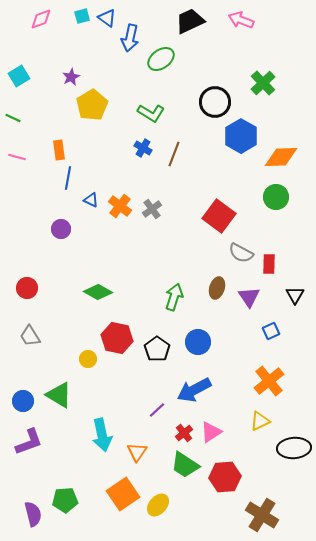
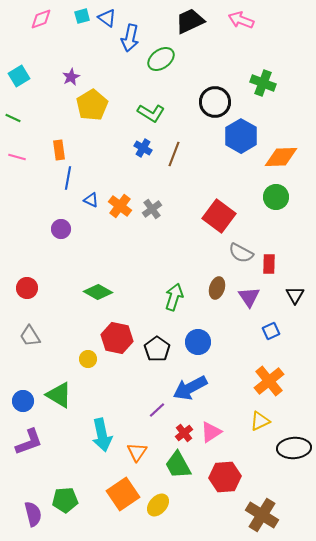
green cross at (263, 83): rotated 25 degrees counterclockwise
blue arrow at (194, 390): moved 4 px left, 2 px up
green trapezoid at (185, 465): moved 7 px left; rotated 28 degrees clockwise
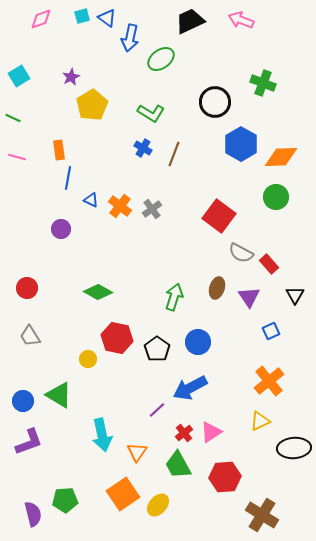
blue hexagon at (241, 136): moved 8 px down
red rectangle at (269, 264): rotated 42 degrees counterclockwise
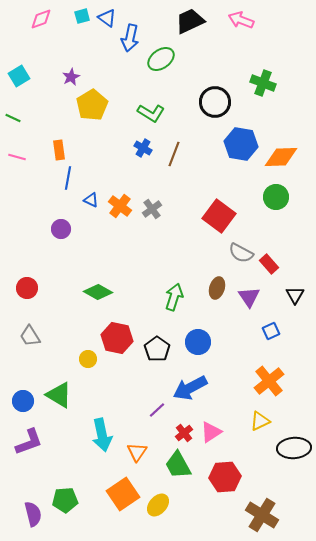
blue hexagon at (241, 144): rotated 20 degrees counterclockwise
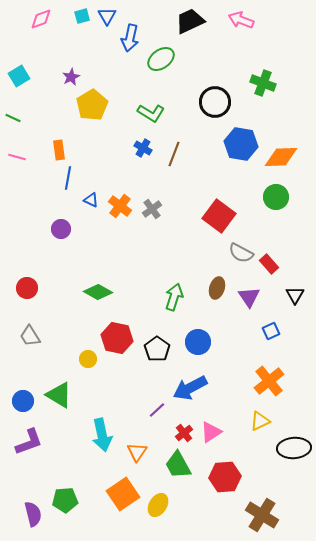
blue triangle at (107, 18): moved 2 px up; rotated 24 degrees clockwise
yellow ellipse at (158, 505): rotated 10 degrees counterclockwise
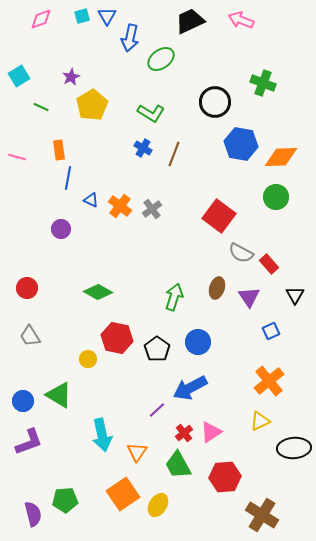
green line at (13, 118): moved 28 px right, 11 px up
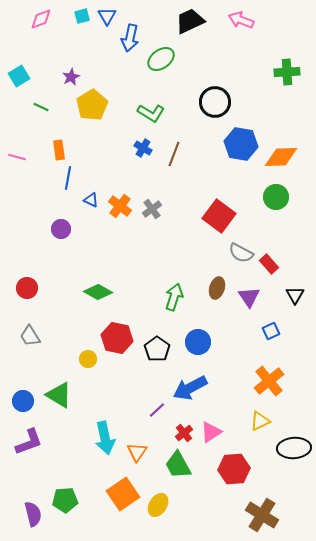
green cross at (263, 83): moved 24 px right, 11 px up; rotated 25 degrees counterclockwise
cyan arrow at (102, 435): moved 3 px right, 3 px down
red hexagon at (225, 477): moved 9 px right, 8 px up
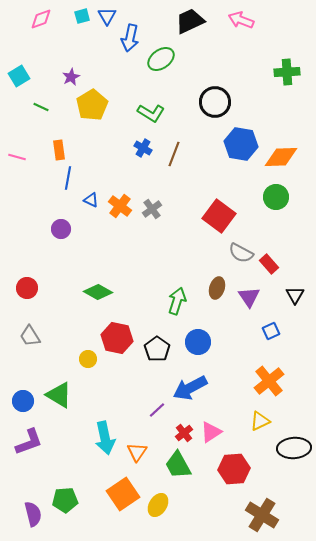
green arrow at (174, 297): moved 3 px right, 4 px down
